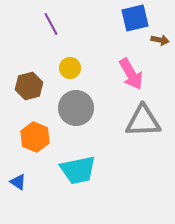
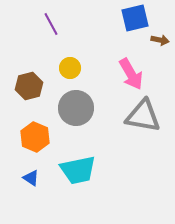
gray triangle: moved 5 px up; rotated 12 degrees clockwise
blue triangle: moved 13 px right, 4 px up
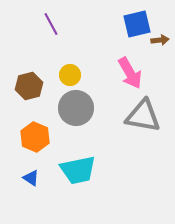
blue square: moved 2 px right, 6 px down
brown arrow: rotated 18 degrees counterclockwise
yellow circle: moved 7 px down
pink arrow: moved 1 px left, 1 px up
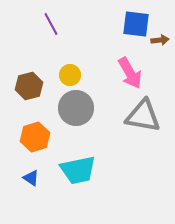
blue square: moved 1 px left; rotated 20 degrees clockwise
orange hexagon: rotated 20 degrees clockwise
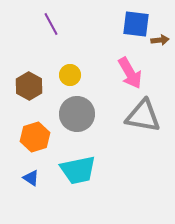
brown hexagon: rotated 16 degrees counterclockwise
gray circle: moved 1 px right, 6 px down
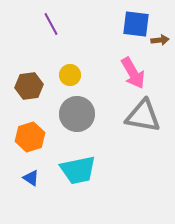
pink arrow: moved 3 px right
brown hexagon: rotated 24 degrees clockwise
orange hexagon: moved 5 px left
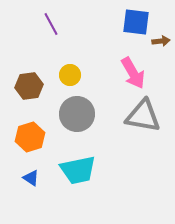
blue square: moved 2 px up
brown arrow: moved 1 px right, 1 px down
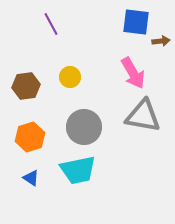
yellow circle: moved 2 px down
brown hexagon: moved 3 px left
gray circle: moved 7 px right, 13 px down
